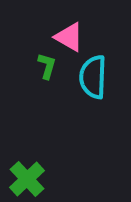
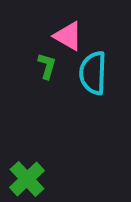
pink triangle: moved 1 px left, 1 px up
cyan semicircle: moved 4 px up
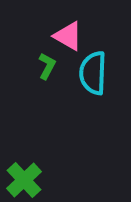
green L-shape: rotated 12 degrees clockwise
green cross: moved 3 px left, 1 px down
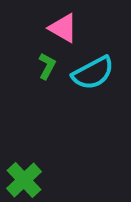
pink triangle: moved 5 px left, 8 px up
cyan semicircle: rotated 120 degrees counterclockwise
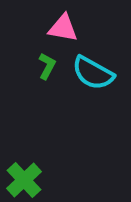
pink triangle: rotated 20 degrees counterclockwise
cyan semicircle: rotated 57 degrees clockwise
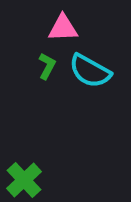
pink triangle: rotated 12 degrees counterclockwise
cyan semicircle: moved 3 px left, 2 px up
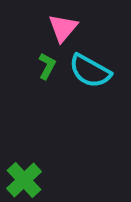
pink triangle: rotated 48 degrees counterclockwise
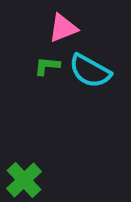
pink triangle: rotated 28 degrees clockwise
green L-shape: rotated 112 degrees counterclockwise
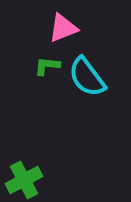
cyan semicircle: moved 3 px left, 6 px down; rotated 24 degrees clockwise
green cross: rotated 15 degrees clockwise
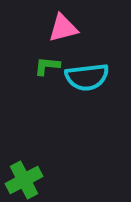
pink triangle: rotated 8 degrees clockwise
cyan semicircle: rotated 60 degrees counterclockwise
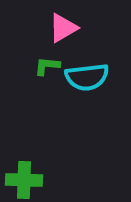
pink triangle: rotated 16 degrees counterclockwise
green cross: rotated 30 degrees clockwise
